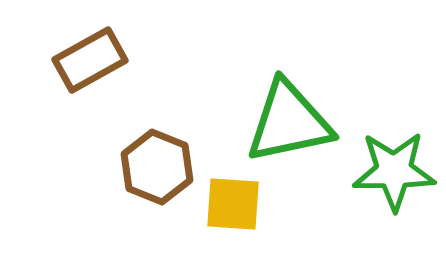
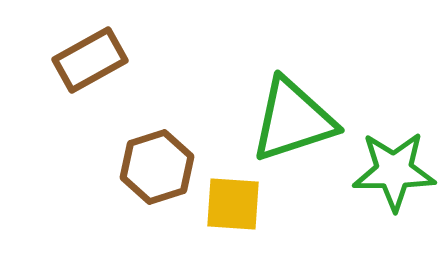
green triangle: moved 4 px right, 2 px up; rotated 6 degrees counterclockwise
brown hexagon: rotated 20 degrees clockwise
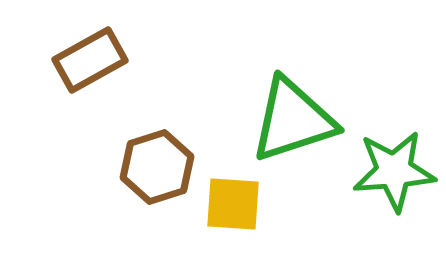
green star: rotated 4 degrees counterclockwise
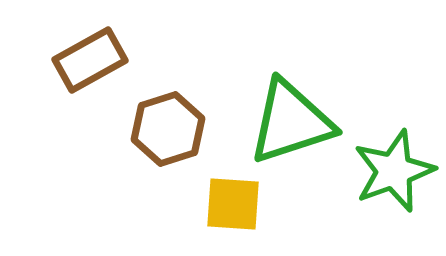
green triangle: moved 2 px left, 2 px down
brown hexagon: moved 11 px right, 38 px up
green star: rotated 16 degrees counterclockwise
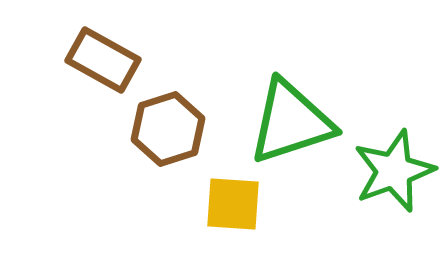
brown rectangle: moved 13 px right; rotated 58 degrees clockwise
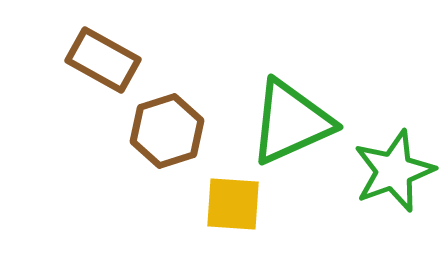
green triangle: rotated 6 degrees counterclockwise
brown hexagon: moved 1 px left, 2 px down
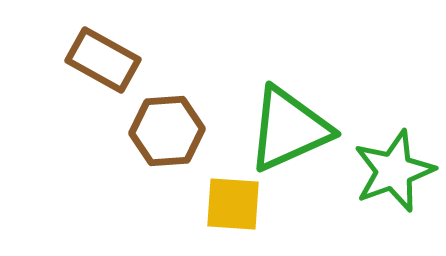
green triangle: moved 2 px left, 7 px down
brown hexagon: rotated 14 degrees clockwise
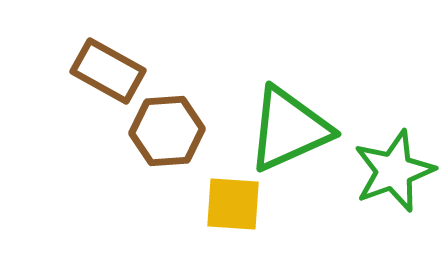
brown rectangle: moved 5 px right, 11 px down
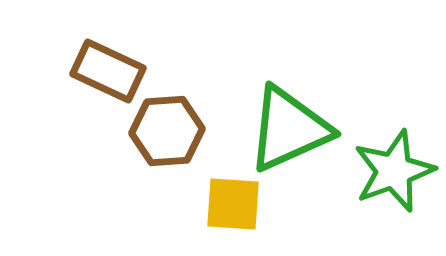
brown rectangle: rotated 4 degrees counterclockwise
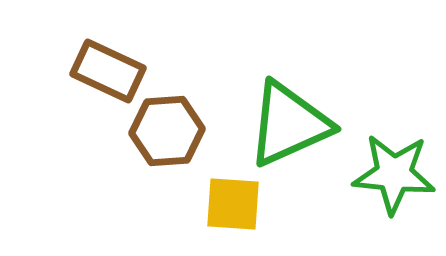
green triangle: moved 5 px up
green star: moved 3 px down; rotated 26 degrees clockwise
